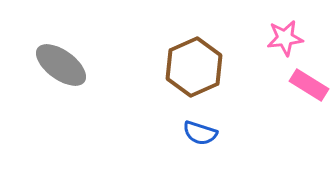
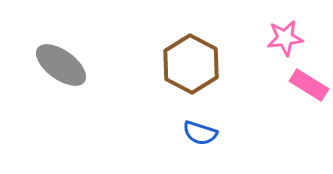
brown hexagon: moved 3 px left, 3 px up; rotated 8 degrees counterclockwise
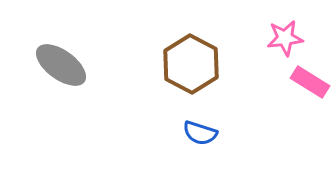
pink rectangle: moved 1 px right, 3 px up
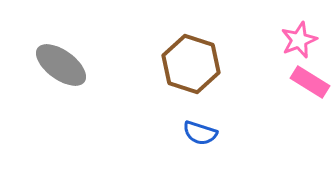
pink star: moved 14 px right, 2 px down; rotated 15 degrees counterclockwise
brown hexagon: rotated 10 degrees counterclockwise
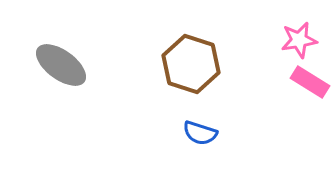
pink star: rotated 12 degrees clockwise
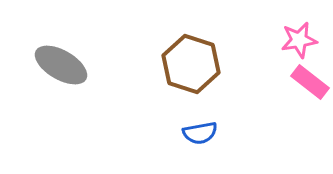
gray ellipse: rotated 6 degrees counterclockwise
pink rectangle: rotated 6 degrees clockwise
blue semicircle: rotated 28 degrees counterclockwise
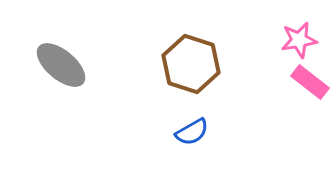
gray ellipse: rotated 10 degrees clockwise
blue semicircle: moved 8 px left, 1 px up; rotated 20 degrees counterclockwise
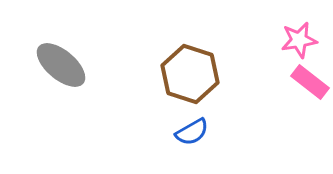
brown hexagon: moved 1 px left, 10 px down
